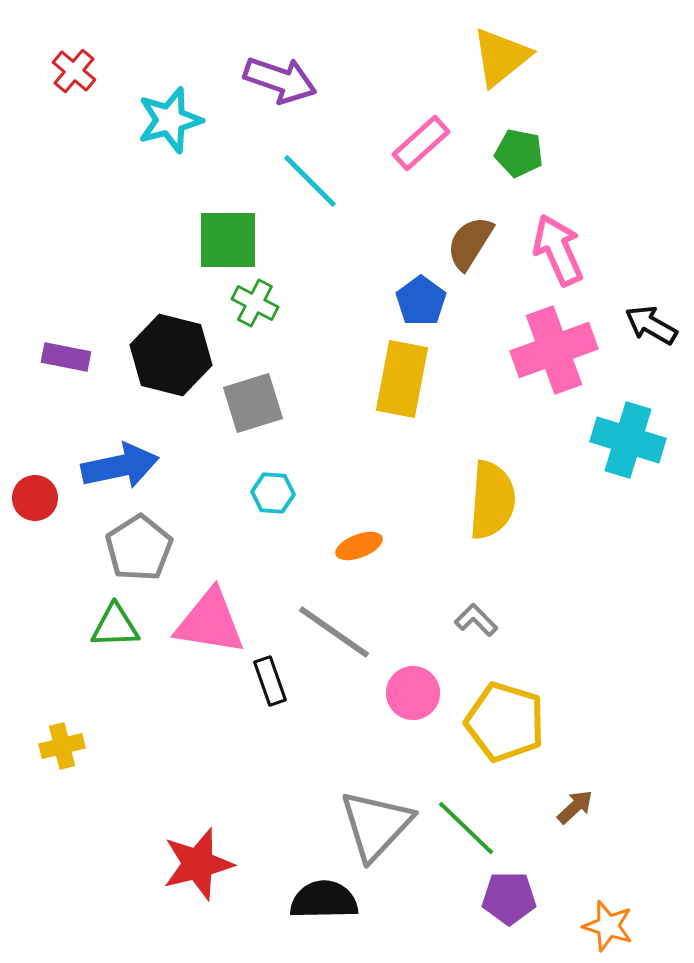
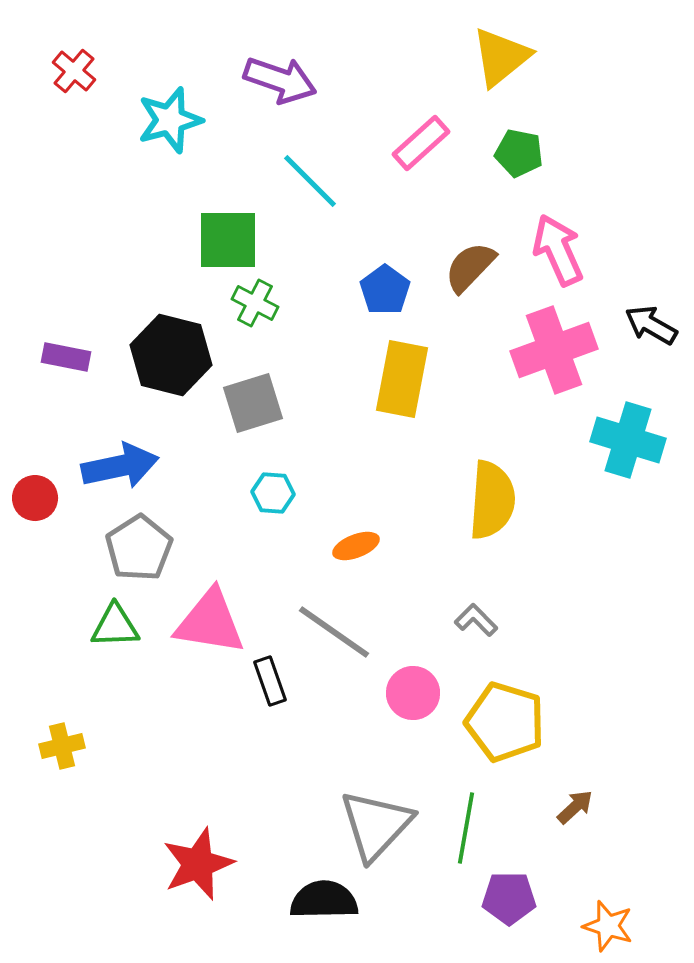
brown semicircle: moved 24 px down; rotated 12 degrees clockwise
blue pentagon: moved 36 px left, 11 px up
orange ellipse: moved 3 px left
green line: rotated 56 degrees clockwise
red star: rotated 6 degrees counterclockwise
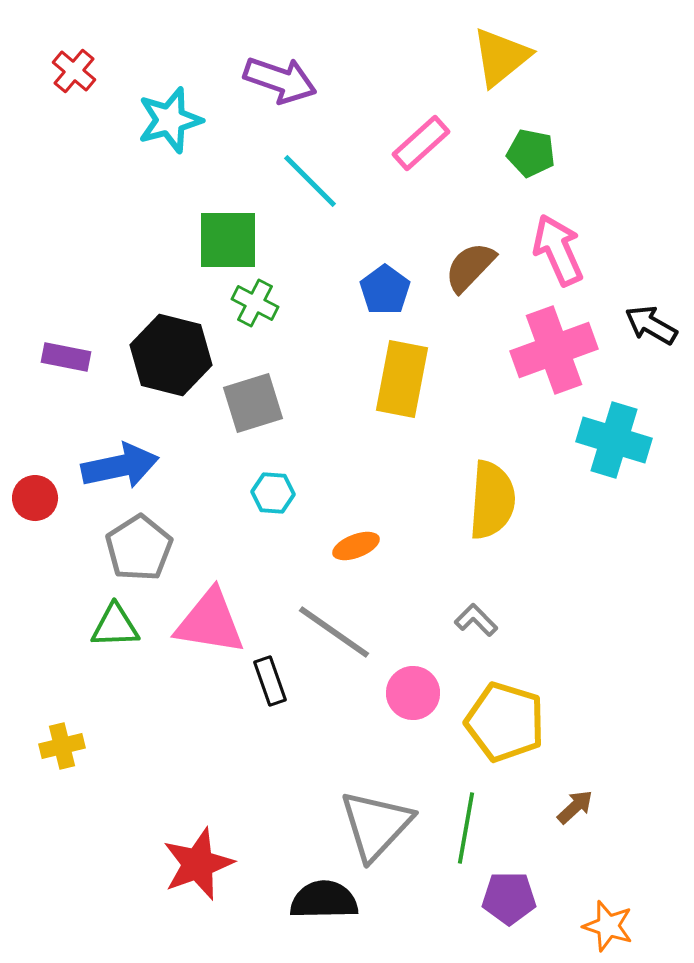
green pentagon: moved 12 px right
cyan cross: moved 14 px left
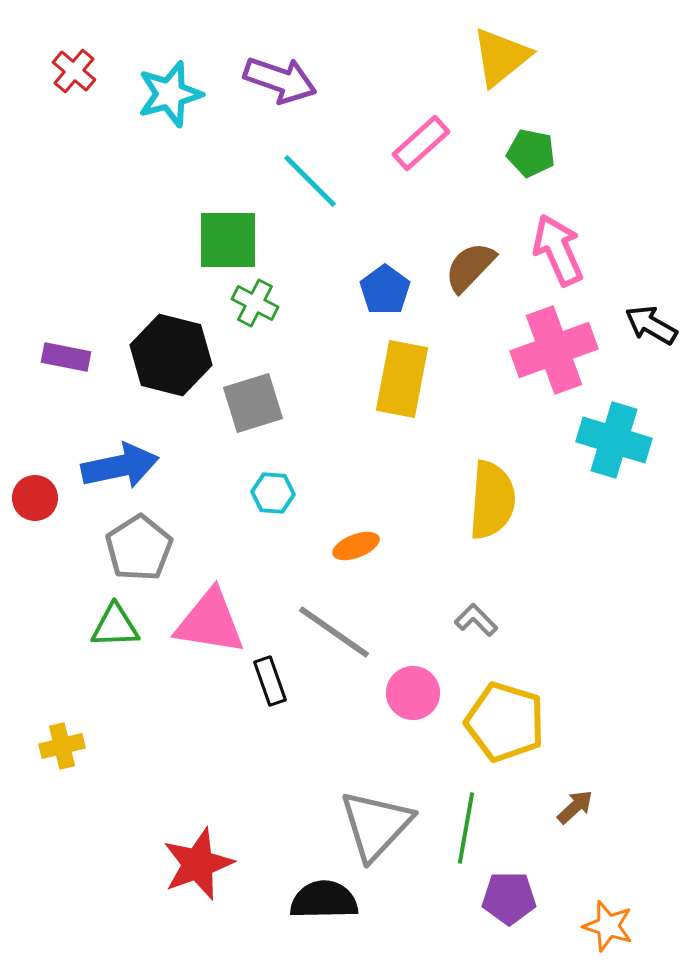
cyan star: moved 26 px up
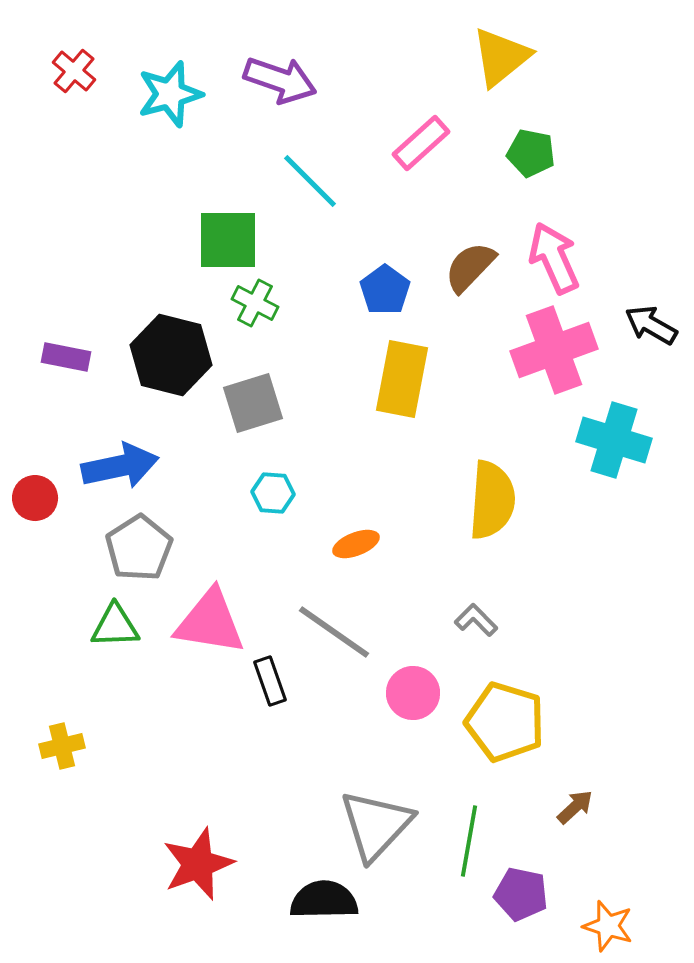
pink arrow: moved 4 px left, 8 px down
orange ellipse: moved 2 px up
green line: moved 3 px right, 13 px down
purple pentagon: moved 12 px right, 4 px up; rotated 12 degrees clockwise
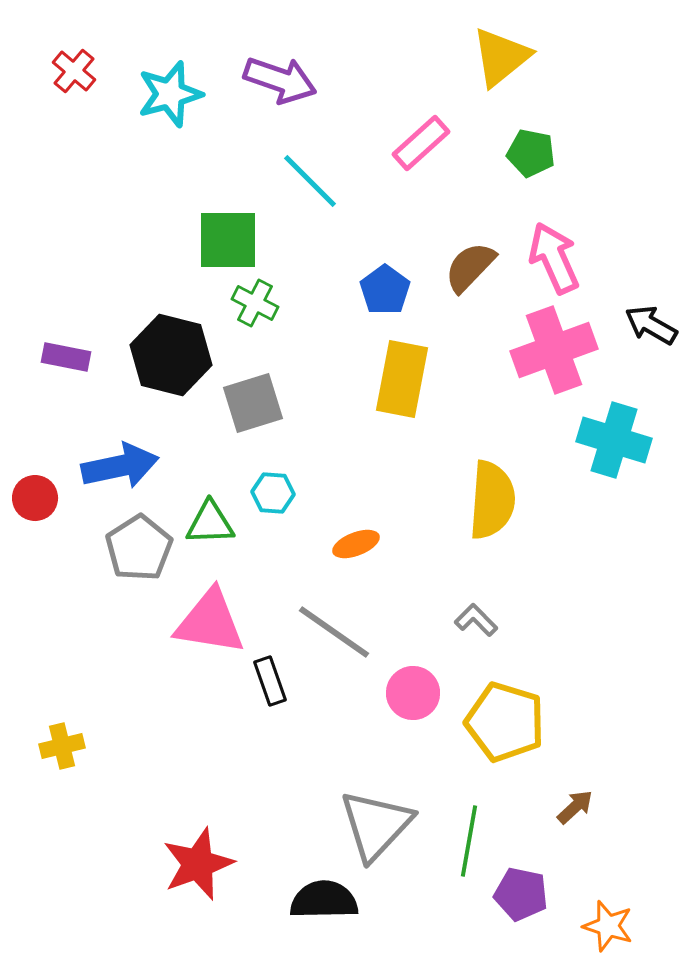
green triangle: moved 95 px right, 103 px up
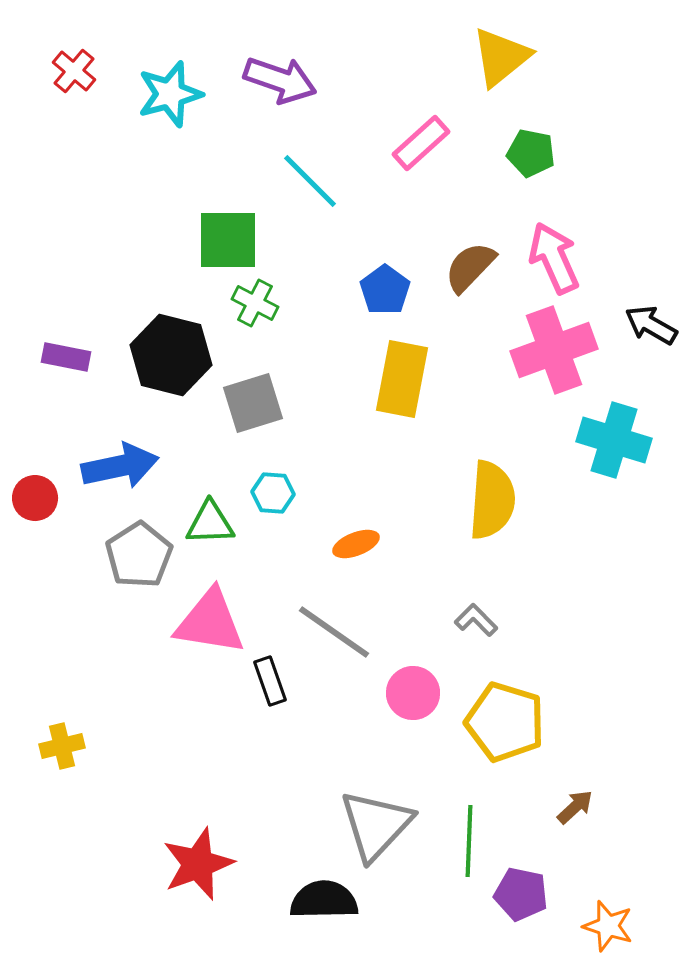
gray pentagon: moved 7 px down
green line: rotated 8 degrees counterclockwise
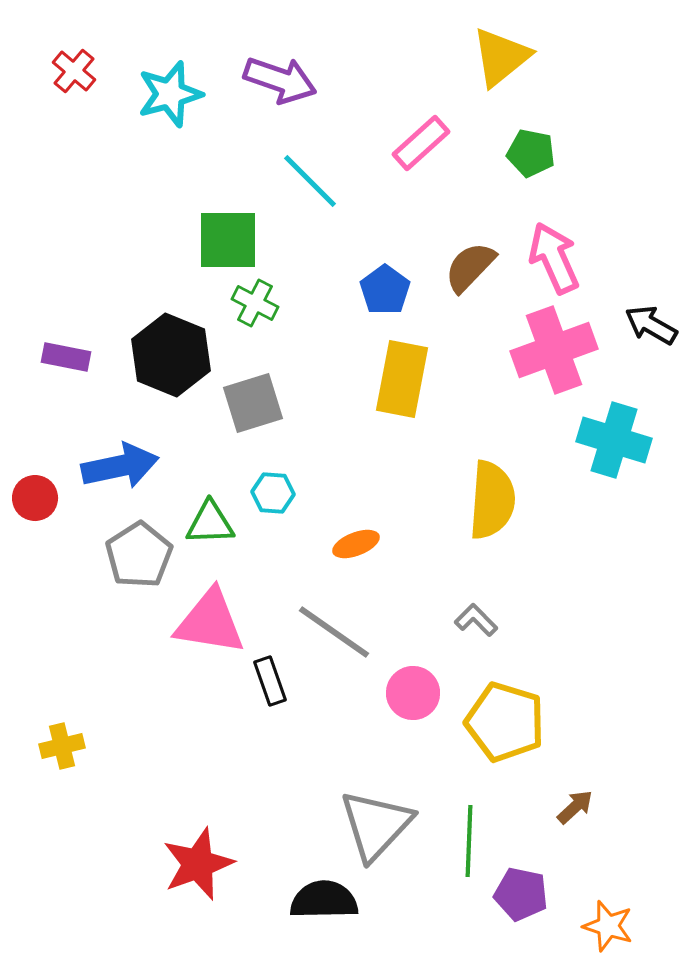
black hexagon: rotated 8 degrees clockwise
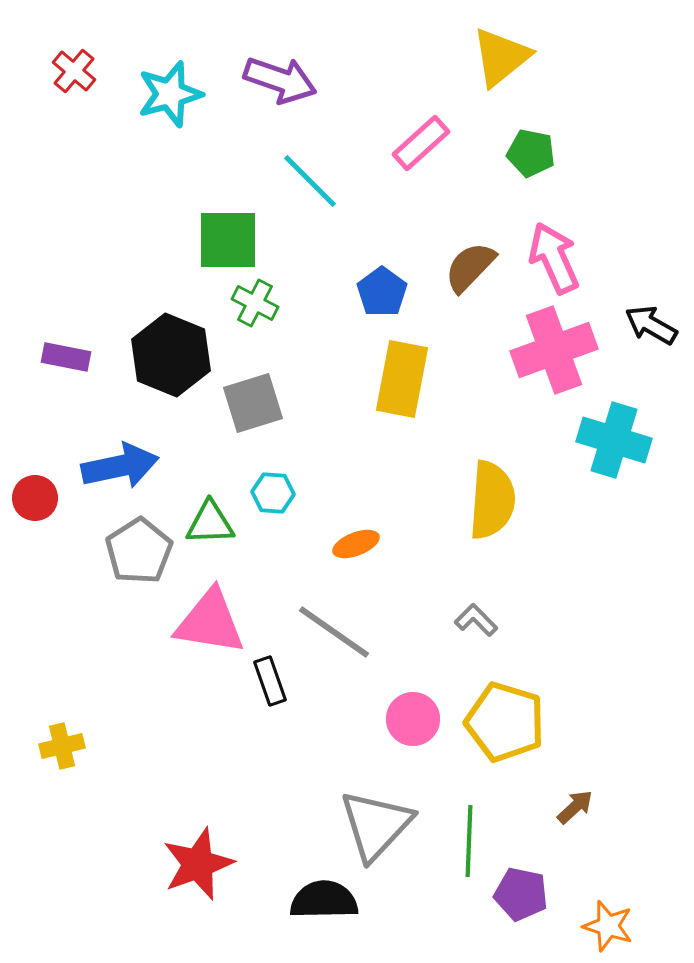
blue pentagon: moved 3 px left, 2 px down
gray pentagon: moved 4 px up
pink circle: moved 26 px down
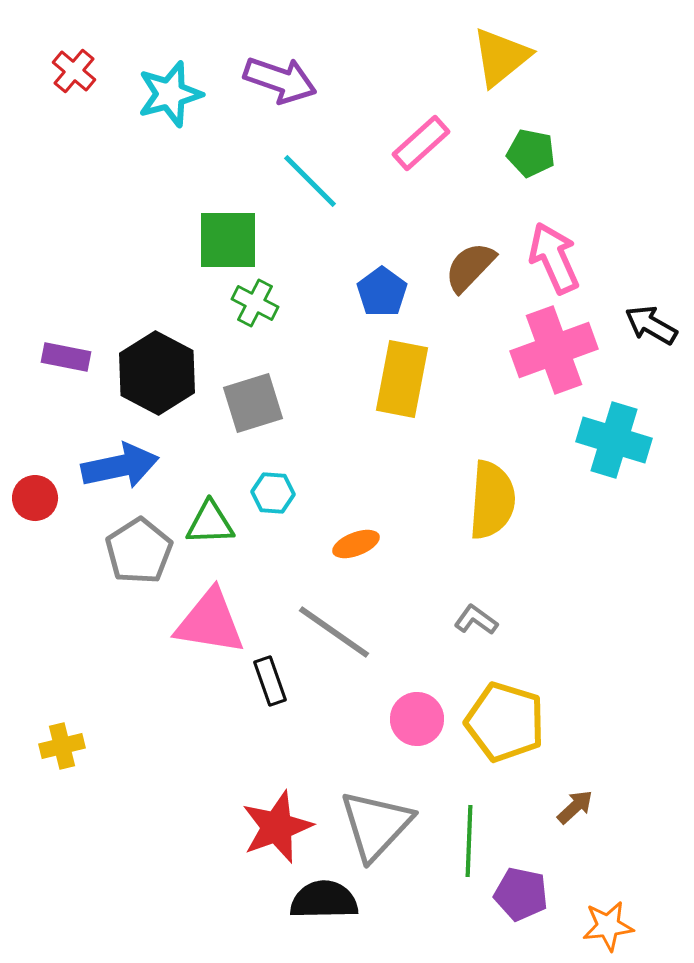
black hexagon: moved 14 px left, 18 px down; rotated 6 degrees clockwise
gray L-shape: rotated 9 degrees counterclockwise
pink circle: moved 4 px right
red star: moved 79 px right, 37 px up
orange star: rotated 24 degrees counterclockwise
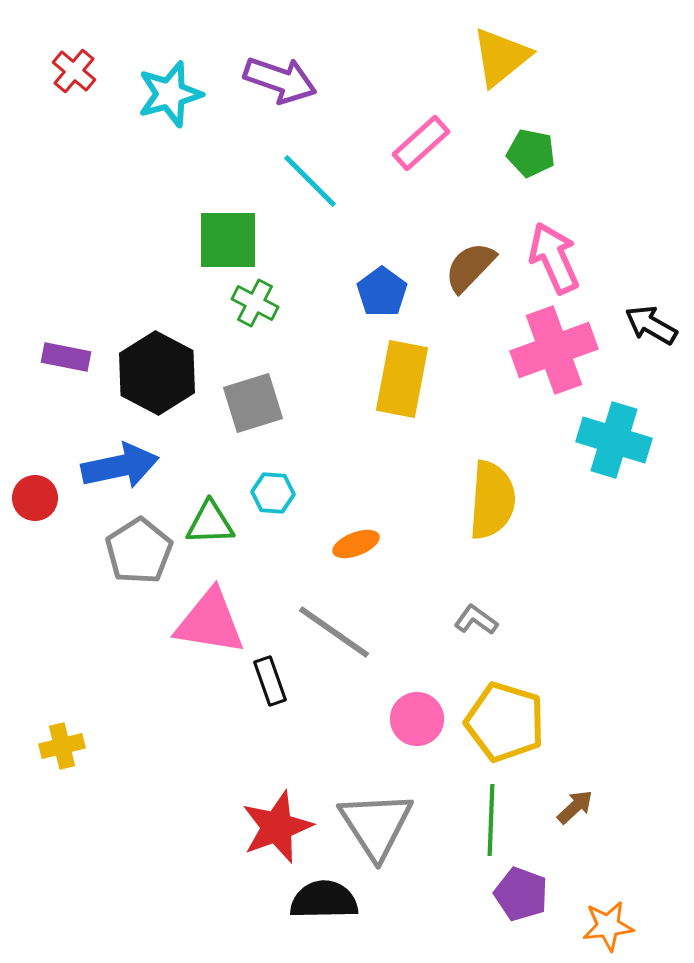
gray triangle: rotated 16 degrees counterclockwise
green line: moved 22 px right, 21 px up
purple pentagon: rotated 8 degrees clockwise
